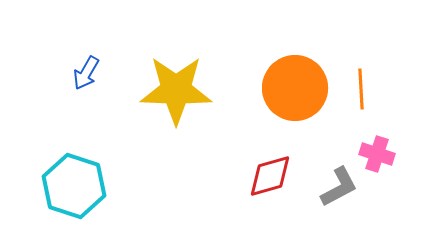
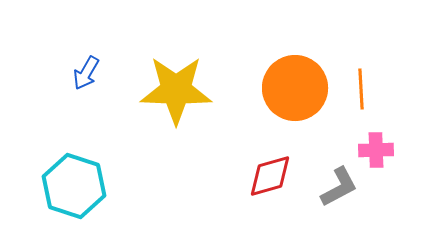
pink cross: moved 1 px left, 4 px up; rotated 20 degrees counterclockwise
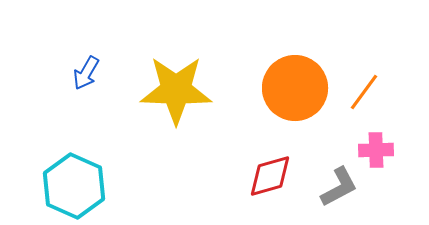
orange line: moved 3 px right, 3 px down; rotated 39 degrees clockwise
cyan hexagon: rotated 6 degrees clockwise
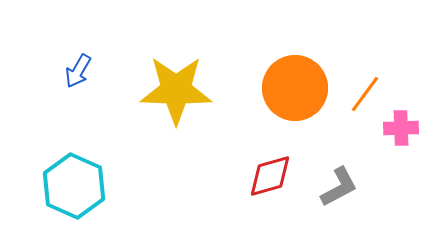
blue arrow: moved 8 px left, 2 px up
orange line: moved 1 px right, 2 px down
pink cross: moved 25 px right, 22 px up
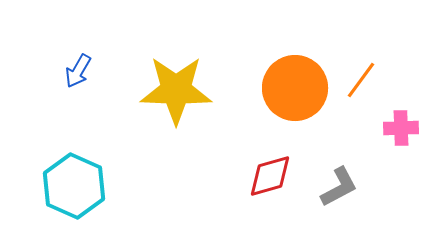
orange line: moved 4 px left, 14 px up
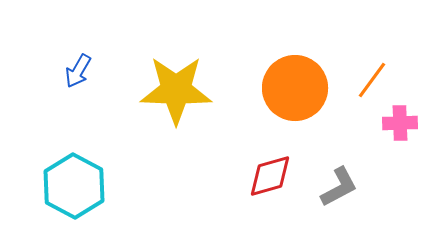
orange line: moved 11 px right
pink cross: moved 1 px left, 5 px up
cyan hexagon: rotated 4 degrees clockwise
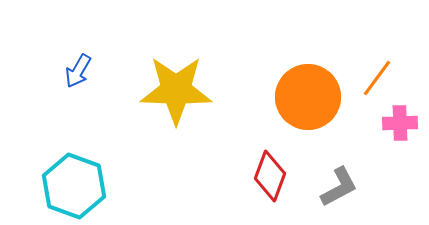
orange line: moved 5 px right, 2 px up
orange circle: moved 13 px right, 9 px down
red diamond: rotated 54 degrees counterclockwise
cyan hexagon: rotated 8 degrees counterclockwise
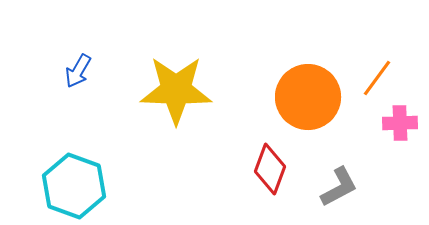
red diamond: moved 7 px up
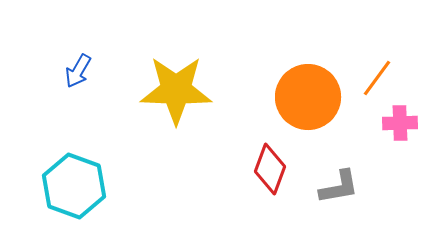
gray L-shape: rotated 18 degrees clockwise
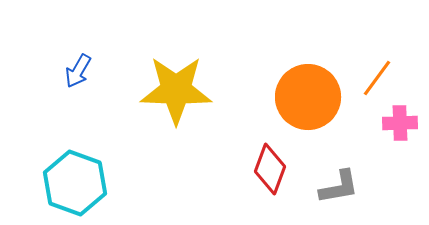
cyan hexagon: moved 1 px right, 3 px up
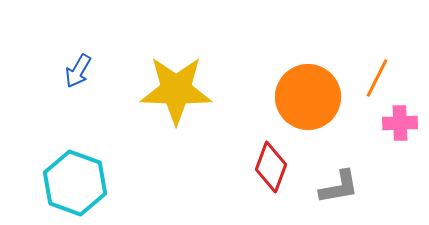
orange line: rotated 9 degrees counterclockwise
red diamond: moved 1 px right, 2 px up
